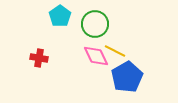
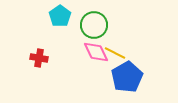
green circle: moved 1 px left, 1 px down
yellow line: moved 2 px down
pink diamond: moved 4 px up
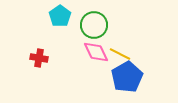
yellow line: moved 5 px right, 1 px down
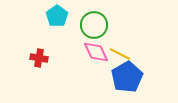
cyan pentagon: moved 3 px left
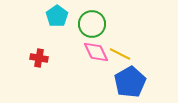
green circle: moved 2 px left, 1 px up
blue pentagon: moved 3 px right, 5 px down
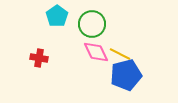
blue pentagon: moved 4 px left, 7 px up; rotated 16 degrees clockwise
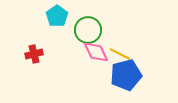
green circle: moved 4 px left, 6 px down
red cross: moved 5 px left, 4 px up; rotated 24 degrees counterclockwise
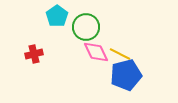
green circle: moved 2 px left, 3 px up
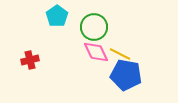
green circle: moved 8 px right
red cross: moved 4 px left, 6 px down
blue pentagon: rotated 24 degrees clockwise
